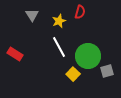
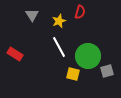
yellow square: rotated 32 degrees counterclockwise
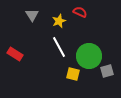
red semicircle: rotated 80 degrees counterclockwise
green circle: moved 1 px right
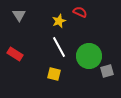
gray triangle: moved 13 px left
yellow square: moved 19 px left
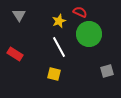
green circle: moved 22 px up
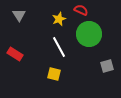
red semicircle: moved 1 px right, 2 px up
yellow star: moved 2 px up
gray square: moved 5 px up
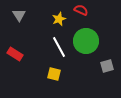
green circle: moved 3 px left, 7 px down
